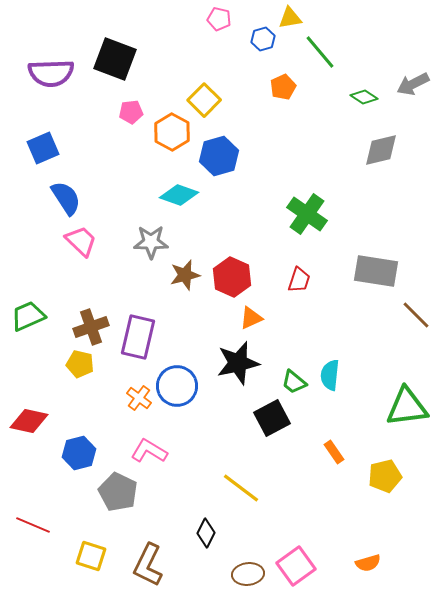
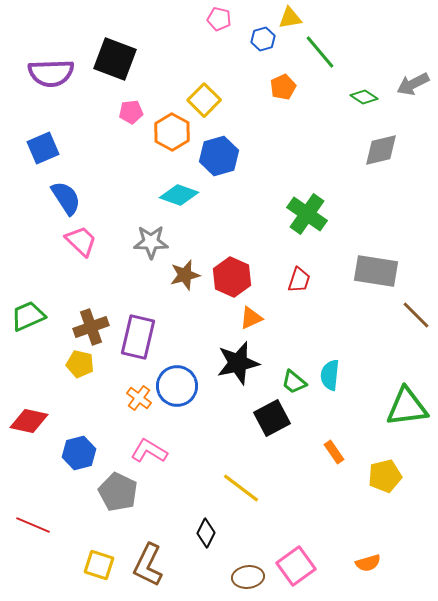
yellow square at (91, 556): moved 8 px right, 9 px down
brown ellipse at (248, 574): moved 3 px down
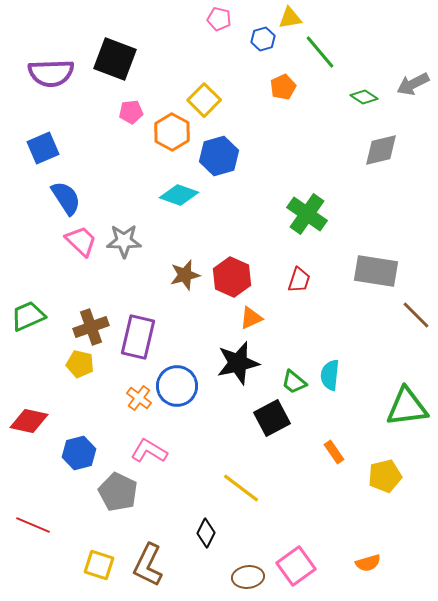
gray star at (151, 242): moved 27 px left, 1 px up
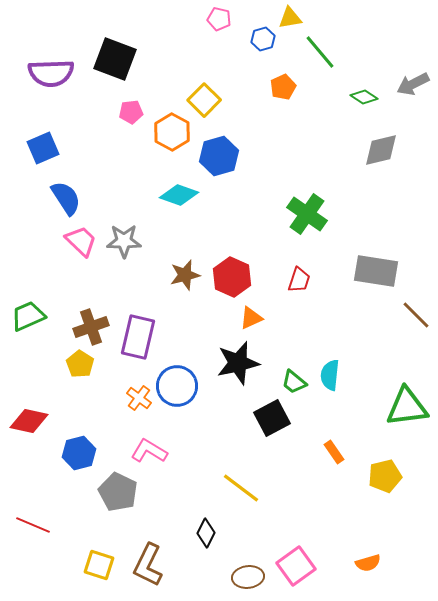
yellow pentagon at (80, 364): rotated 20 degrees clockwise
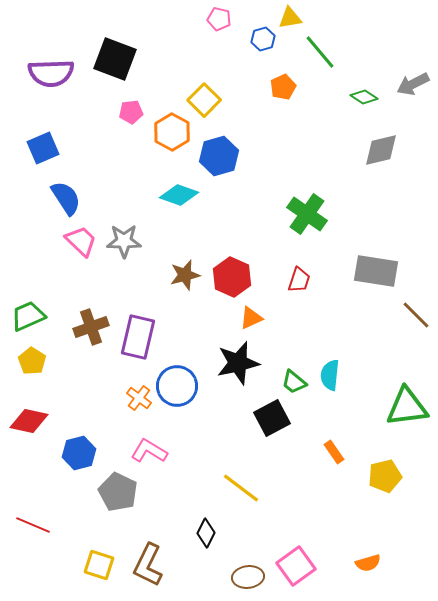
yellow pentagon at (80, 364): moved 48 px left, 3 px up
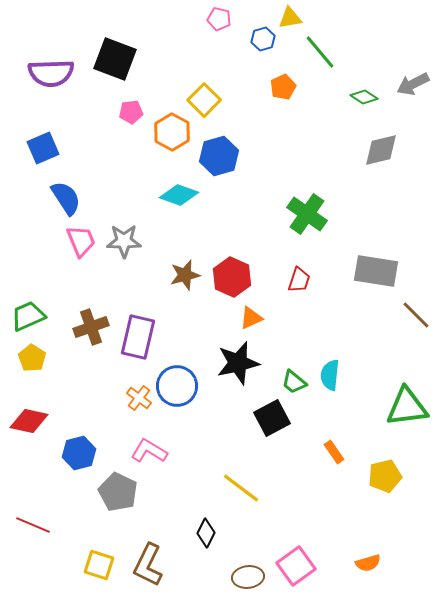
pink trapezoid at (81, 241): rotated 24 degrees clockwise
yellow pentagon at (32, 361): moved 3 px up
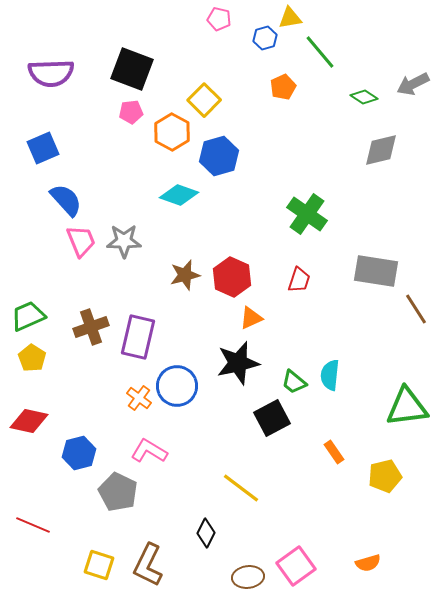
blue hexagon at (263, 39): moved 2 px right, 1 px up
black square at (115, 59): moved 17 px right, 10 px down
blue semicircle at (66, 198): moved 2 px down; rotated 9 degrees counterclockwise
brown line at (416, 315): moved 6 px up; rotated 12 degrees clockwise
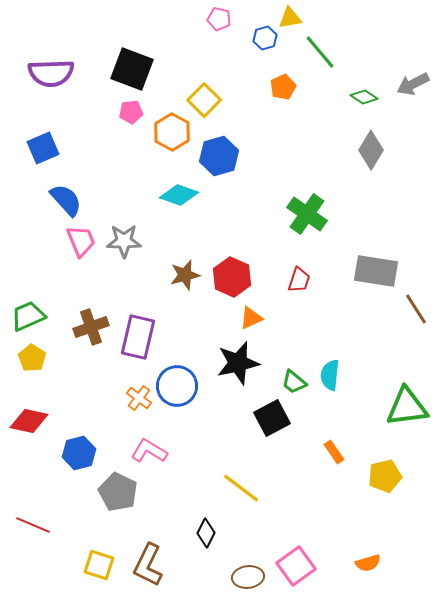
gray diamond at (381, 150): moved 10 px left; rotated 45 degrees counterclockwise
